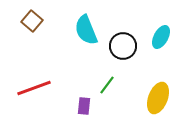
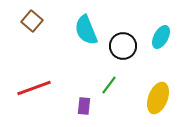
green line: moved 2 px right
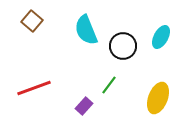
purple rectangle: rotated 36 degrees clockwise
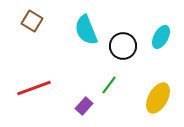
brown square: rotated 10 degrees counterclockwise
yellow ellipse: rotated 8 degrees clockwise
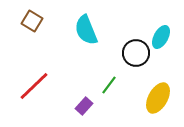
black circle: moved 13 px right, 7 px down
red line: moved 2 px up; rotated 24 degrees counterclockwise
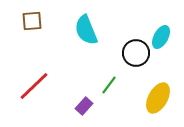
brown square: rotated 35 degrees counterclockwise
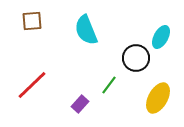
black circle: moved 5 px down
red line: moved 2 px left, 1 px up
purple rectangle: moved 4 px left, 2 px up
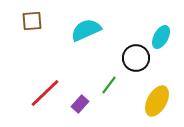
cyan semicircle: rotated 88 degrees clockwise
red line: moved 13 px right, 8 px down
yellow ellipse: moved 1 px left, 3 px down
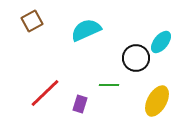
brown square: rotated 25 degrees counterclockwise
cyan ellipse: moved 5 px down; rotated 10 degrees clockwise
green line: rotated 54 degrees clockwise
purple rectangle: rotated 24 degrees counterclockwise
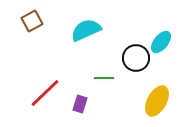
green line: moved 5 px left, 7 px up
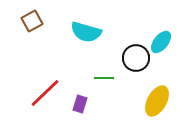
cyan semicircle: moved 2 px down; rotated 140 degrees counterclockwise
